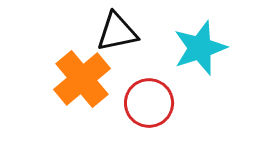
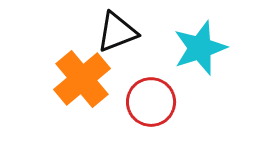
black triangle: rotated 9 degrees counterclockwise
red circle: moved 2 px right, 1 px up
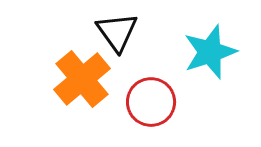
black triangle: rotated 45 degrees counterclockwise
cyan star: moved 10 px right, 4 px down
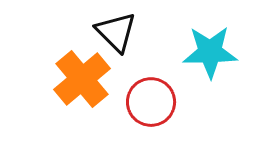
black triangle: moved 1 px left; rotated 9 degrees counterclockwise
cyan star: rotated 18 degrees clockwise
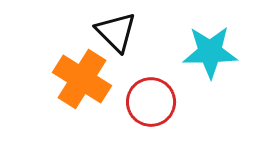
orange cross: rotated 18 degrees counterclockwise
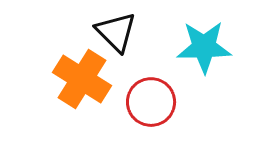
cyan star: moved 6 px left, 5 px up
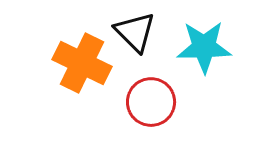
black triangle: moved 19 px right
orange cross: moved 16 px up; rotated 6 degrees counterclockwise
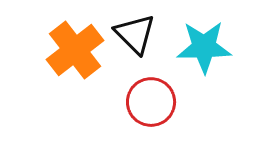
black triangle: moved 2 px down
orange cross: moved 7 px left, 13 px up; rotated 26 degrees clockwise
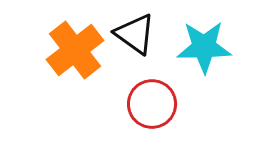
black triangle: rotated 9 degrees counterclockwise
red circle: moved 1 px right, 2 px down
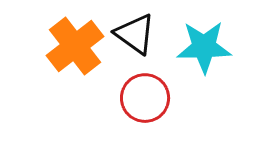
orange cross: moved 4 px up
red circle: moved 7 px left, 6 px up
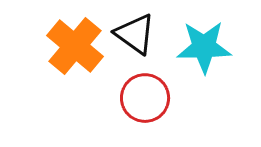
orange cross: rotated 12 degrees counterclockwise
